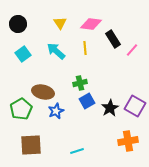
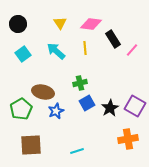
blue square: moved 2 px down
orange cross: moved 2 px up
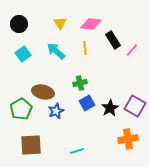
black circle: moved 1 px right
black rectangle: moved 1 px down
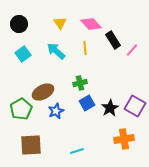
pink diamond: rotated 40 degrees clockwise
brown ellipse: rotated 40 degrees counterclockwise
orange cross: moved 4 px left
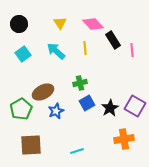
pink diamond: moved 2 px right
pink line: rotated 48 degrees counterclockwise
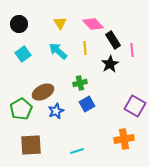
cyan arrow: moved 2 px right
blue square: moved 1 px down
black star: moved 44 px up
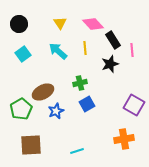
black star: rotated 12 degrees clockwise
purple square: moved 1 px left, 1 px up
